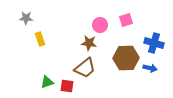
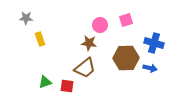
green triangle: moved 2 px left
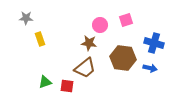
brown hexagon: moved 3 px left; rotated 10 degrees clockwise
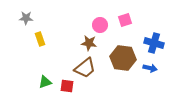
pink square: moved 1 px left
